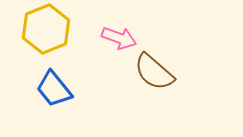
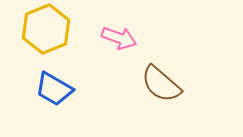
brown semicircle: moved 7 px right, 12 px down
blue trapezoid: rotated 21 degrees counterclockwise
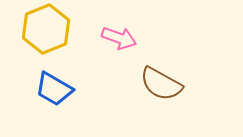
brown semicircle: rotated 12 degrees counterclockwise
